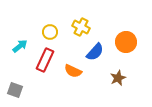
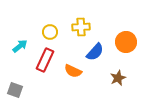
yellow cross: rotated 30 degrees counterclockwise
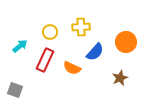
orange semicircle: moved 1 px left, 3 px up
brown star: moved 2 px right
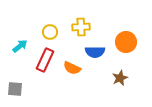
blue semicircle: rotated 48 degrees clockwise
gray square: moved 1 px up; rotated 14 degrees counterclockwise
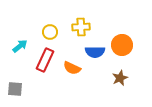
orange circle: moved 4 px left, 3 px down
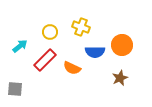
yellow cross: rotated 24 degrees clockwise
red rectangle: rotated 20 degrees clockwise
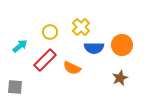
yellow cross: rotated 24 degrees clockwise
blue semicircle: moved 1 px left, 4 px up
gray square: moved 2 px up
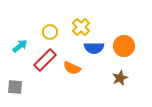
orange circle: moved 2 px right, 1 px down
